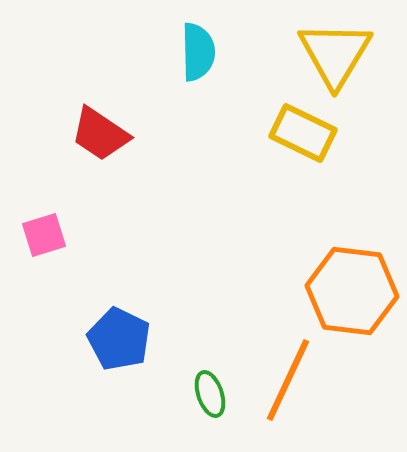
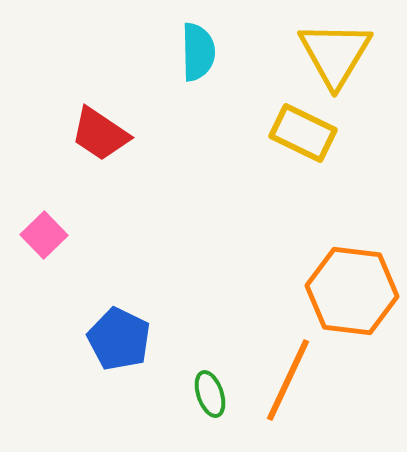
pink square: rotated 27 degrees counterclockwise
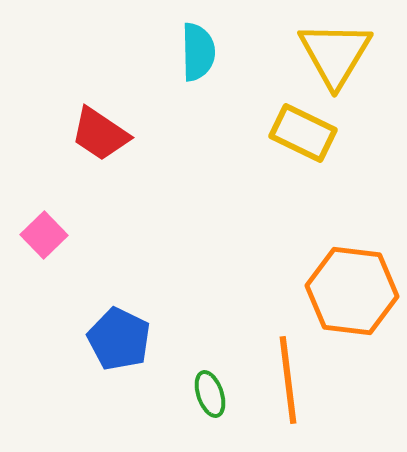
orange line: rotated 32 degrees counterclockwise
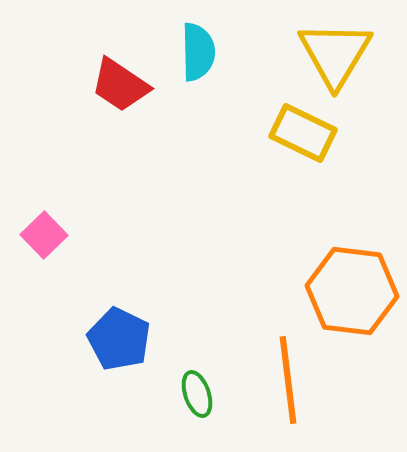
red trapezoid: moved 20 px right, 49 px up
green ellipse: moved 13 px left
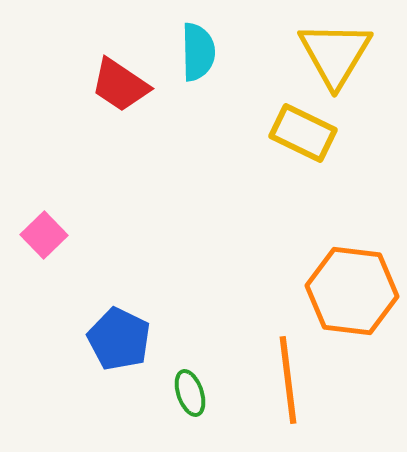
green ellipse: moved 7 px left, 1 px up
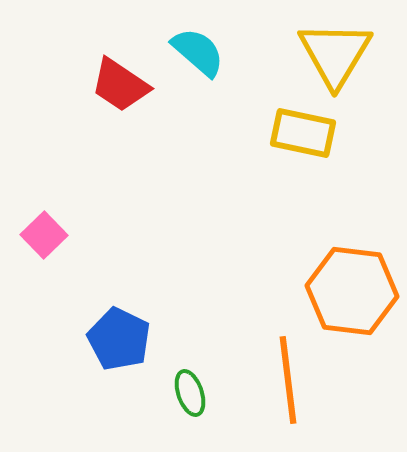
cyan semicircle: rotated 48 degrees counterclockwise
yellow rectangle: rotated 14 degrees counterclockwise
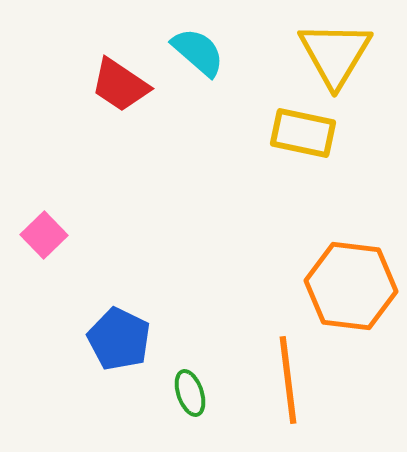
orange hexagon: moved 1 px left, 5 px up
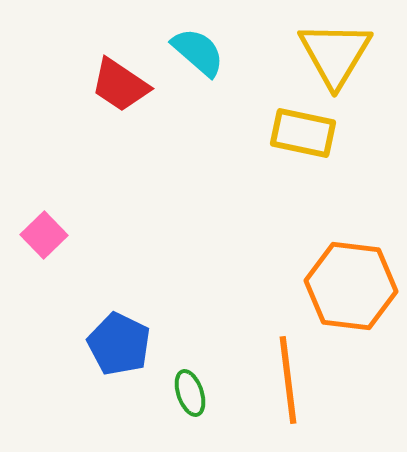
blue pentagon: moved 5 px down
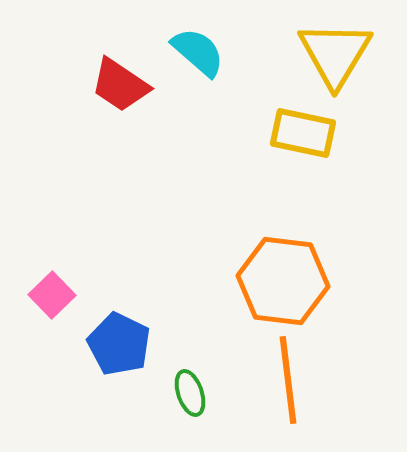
pink square: moved 8 px right, 60 px down
orange hexagon: moved 68 px left, 5 px up
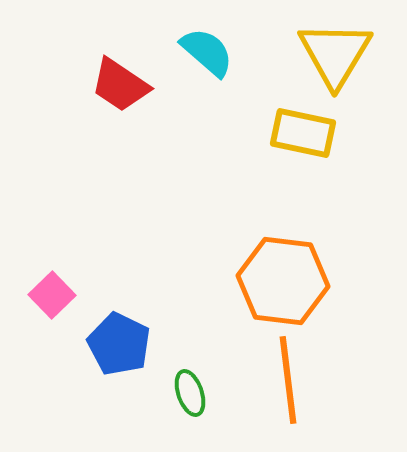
cyan semicircle: moved 9 px right
